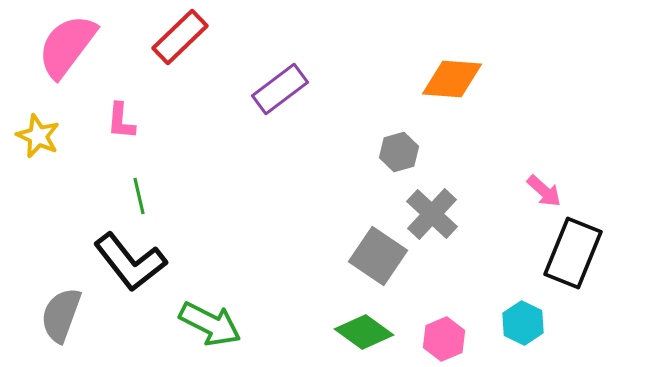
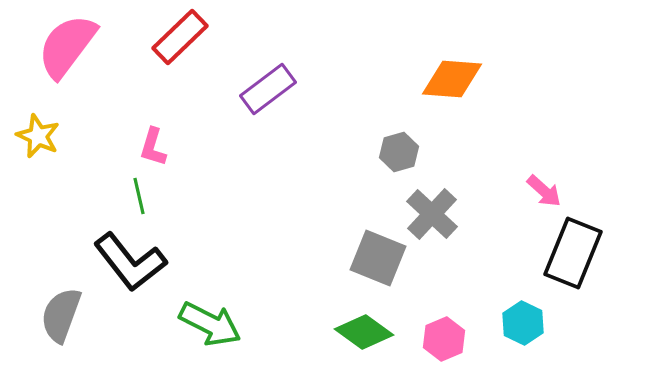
purple rectangle: moved 12 px left
pink L-shape: moved 32 px right, 26 px down; rotated 12 degrees clockwise
gray square: moved 2 px down; rotated 12 degrees counterclockwise
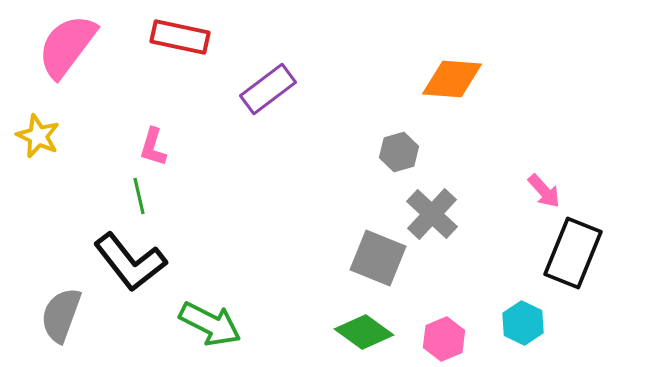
red rectangle: rotated 56 degrees clockwise
pink arrow: rotated 6 degrees clockwise
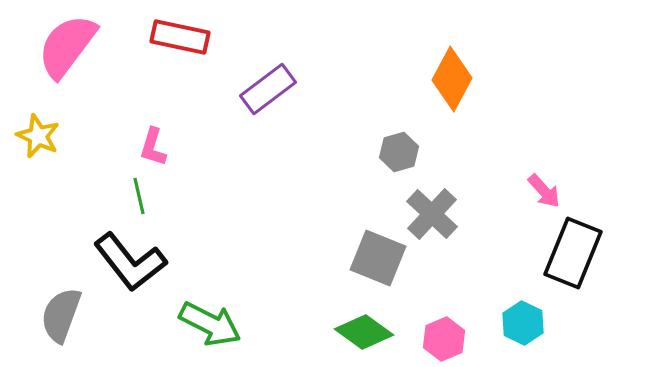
orange diamond: rotated 66 degrees counterclockwise
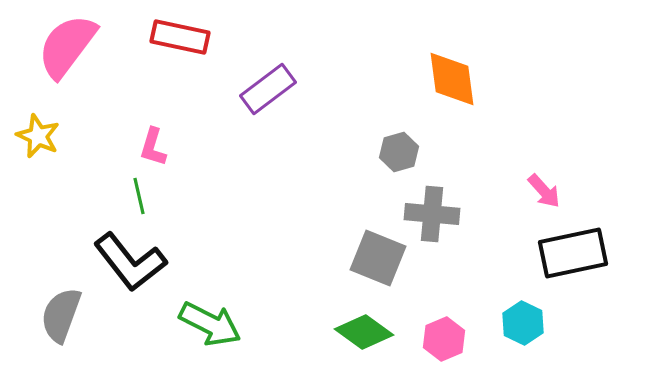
orange diamond: rotated 36 degrees counterclockwise
gray cross: rotated 38 degrees counterclockwise
black rectangle: rotated 56 degrees clockwise
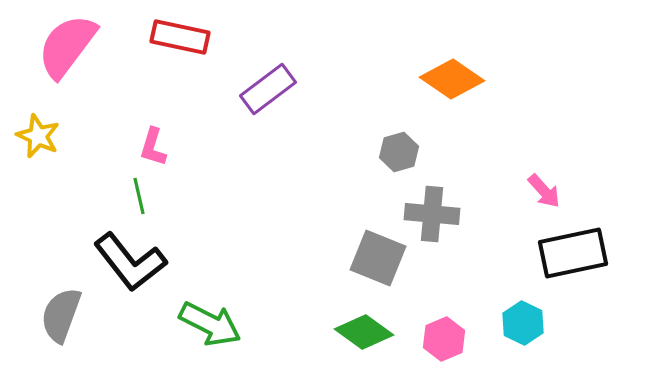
orange diamond: rotated 48 degrees counterclockwise
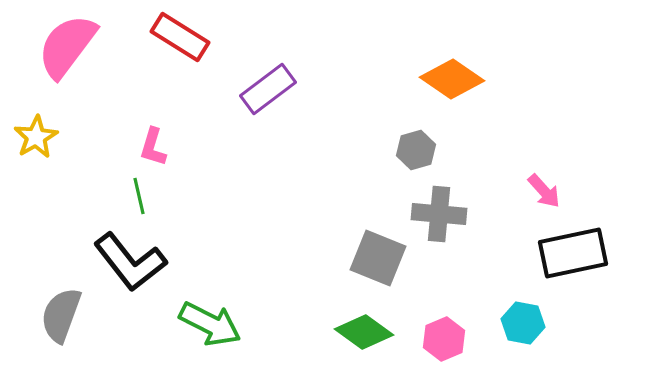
red rectangle: rotated 20 degrees clockwise
yellow star: moved 2 px left, 1 px down; rotated 18 degrees clockwise
gray hexagon: moved 17 px right, 2 px up
gray cross: moved 7 px right
cyan hexagon: rotated 15 degrees counterclockwise
